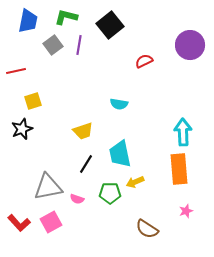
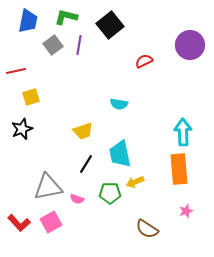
yellow square: moved 2 px left, 4 px up
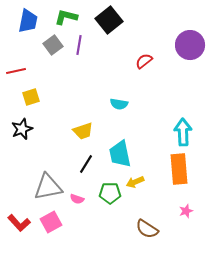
black square: moved 1 px left, 5 px up
red semicircle: rotated 12 degrees counterclockwise
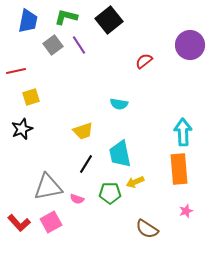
purple line: rotated 42 degrees counterclockwise
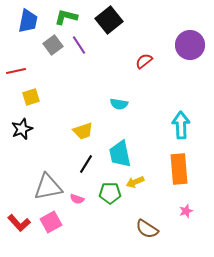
cyan arrow: moved 2 px left, 7 px up
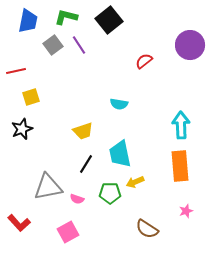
orange rectangle: moved 1 px right, 3 px up
pink square: moved 17 px right, 10 px down
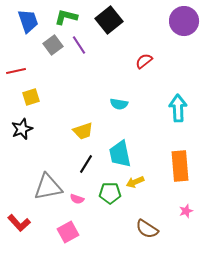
blue trapezoid: rotated 30 degrees counterclockwise
purple circle: moved 6 px left, 24 px up
cyan arrow: moved 3 px left, 17 px up
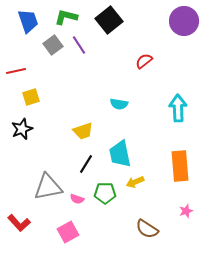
green pentagon: moved 5 px left
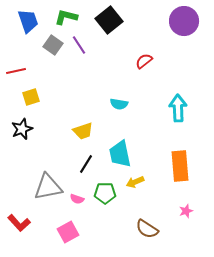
gray square: rotated 18 degrees counterclockwise
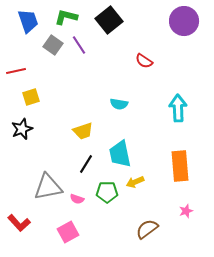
red semicircle: rotated 108 degrees counterclockwise
green pentagon: moved 2 px right, 1 px up
brown semicircle: rotated 110 degrees clockwise
